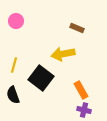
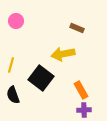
yellow line: moved 3 px left
purple cross: rotated 16 degrees counterclockwise
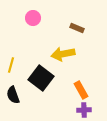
pink circle: moved 17 px right, 3 px up
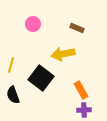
pink circle: moved 6 px down
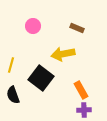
pink circle: moved 2 px down
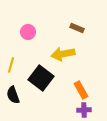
pink circle: moved 5 px left, 6 px down
